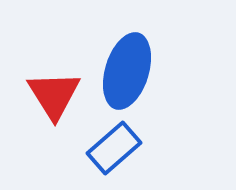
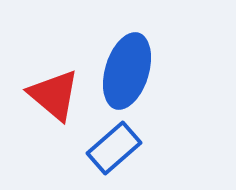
red triangle: rotated 18 degrees counterclockwise
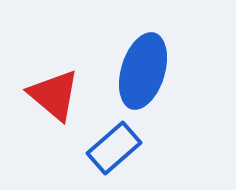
blue ellipse: moved 16 px right
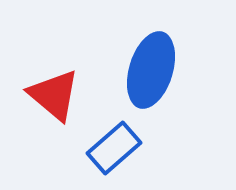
blue ellipse: moved 8 px right, 1 px up
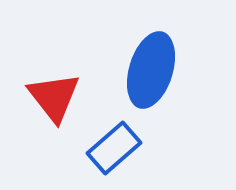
red triangle: moved 2 px down; rotated 12 degrees clockwise
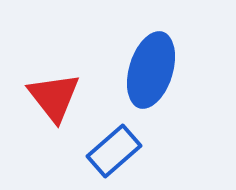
blue rectangle: moved 3 px down
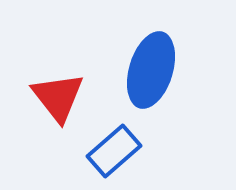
red triangle: moved 4 px right
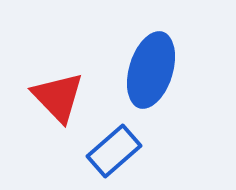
red triangle: rotated 6 degrees counterclockwise
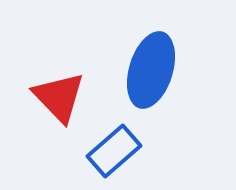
red triangle: moved 1 px right
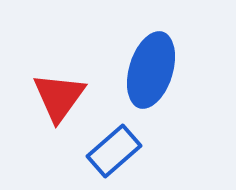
red triangle: rotated 20 degrees clockwise
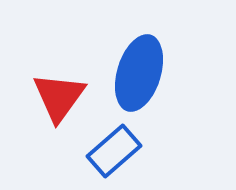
blue ellipse: moved 12 px left, 3 px down
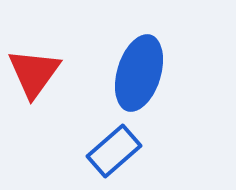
red triangle: moved 25 px left, 24 px up
